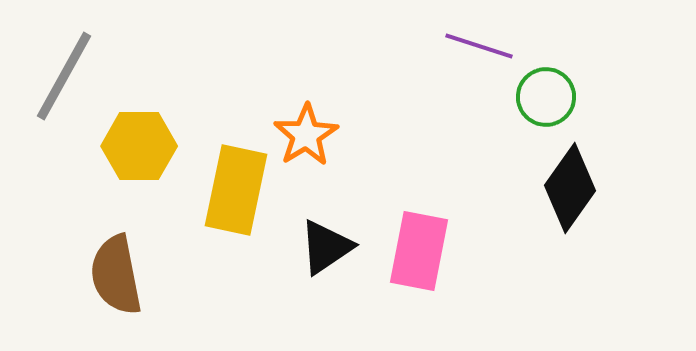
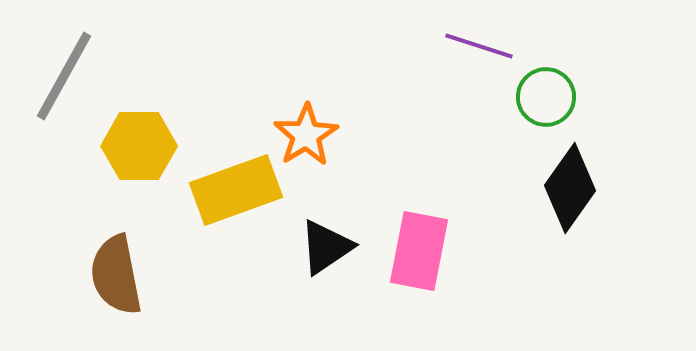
yellow rectangle: rotated 58 degrees clockwise
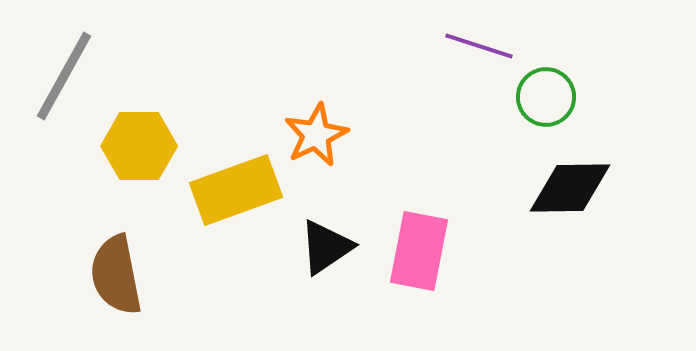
orange star: moved 10 px right; rotated 6 degrees clockwise
black diamond: rotated 54 degrees clockwise
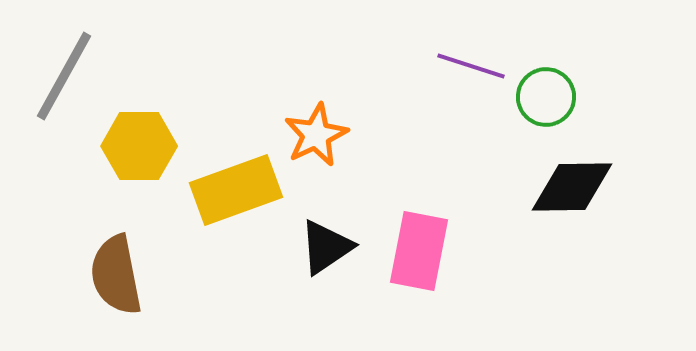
purple line: moved 8 px left, 20 px down
black diamond: moved 2 px right, 1 px up
